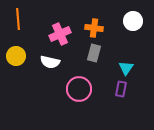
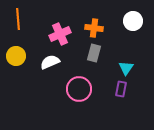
white semicircle: rotated 144 degrees clockwise
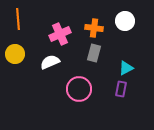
white circle: moved 8 px left
yellow circle: moved 1 px left, 2 px up
cyan triangle: rotated 28 degrees clockwise
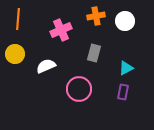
orange line: rotated 10 degrees clockwise
orange cross: moved 2 px right, 12 px up; rotated 18 degrees counterclockwise
pink cross: moved 1 px right, 4 px up
white semicircle: moved 4 px left, 4 px down
purple rectangle: moved 2 px right, 3 px down
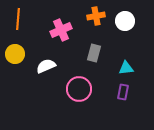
cyan triangle: rotated 21 degrees clockwise
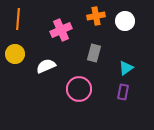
cyan triangle: rotated 28 degrees counterclockwise
